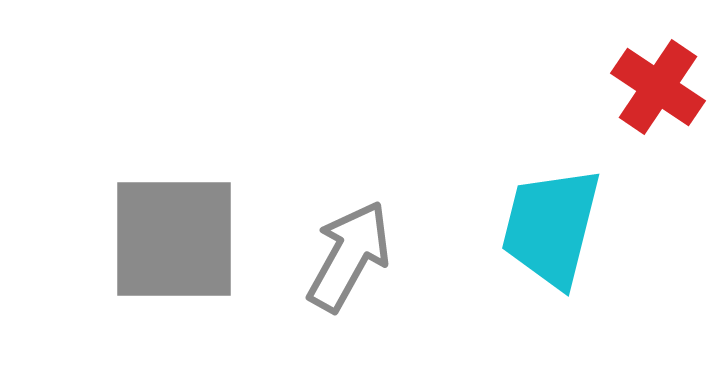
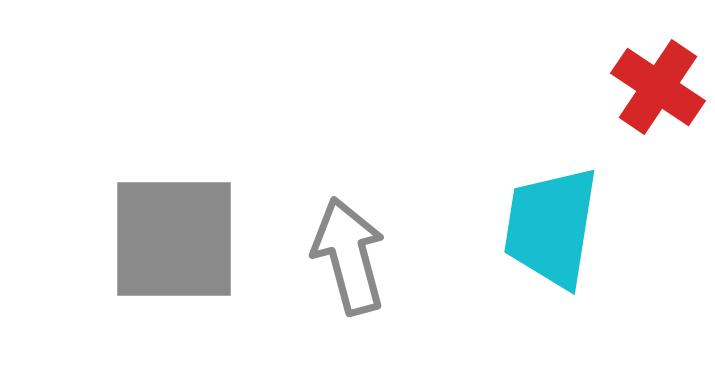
cyan trapezoid: rotated 5 degrees counterclockwise
gray arrow: rotated 44 degrees counterclockwise
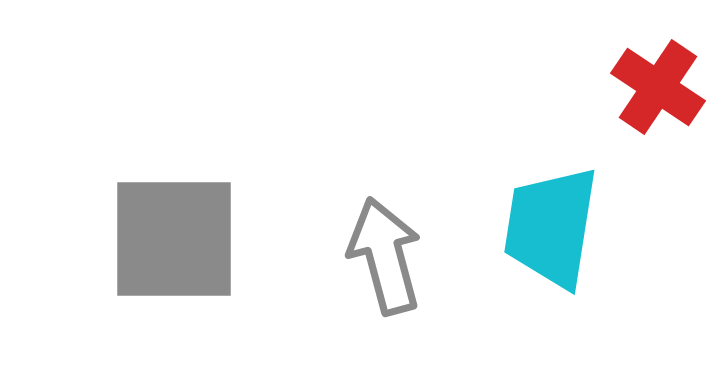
gray arrow: moved 36 px right
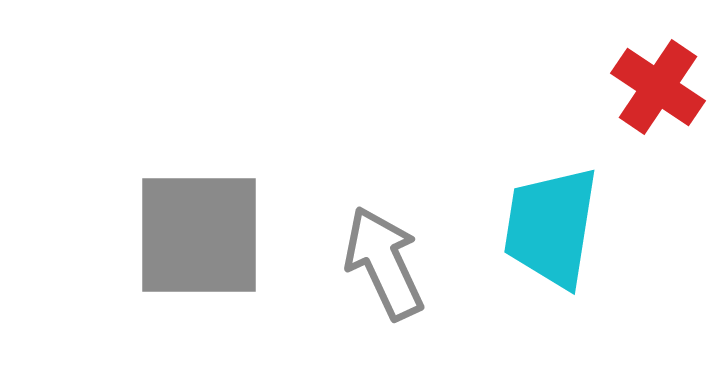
gray square: moved 25 px right, 4 px up
gray arrow: moved 1 px left, 7 px down; rotated 10 degrees counterclockwise
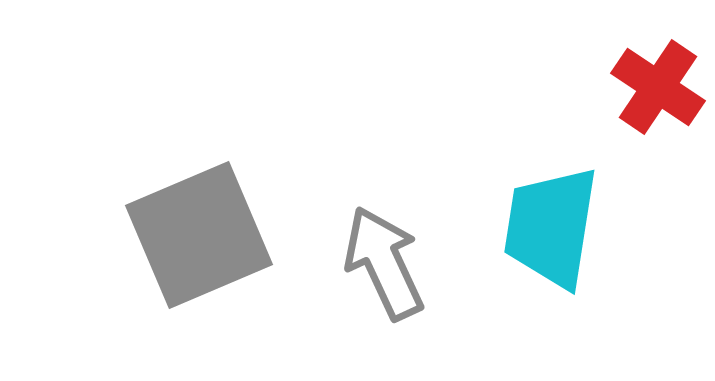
gray square: rotated 23 degrees counterclockwise
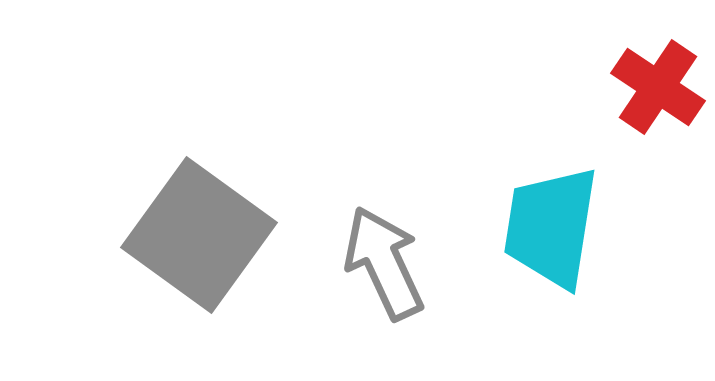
gray square: rotated 31 degrees counterclockwise
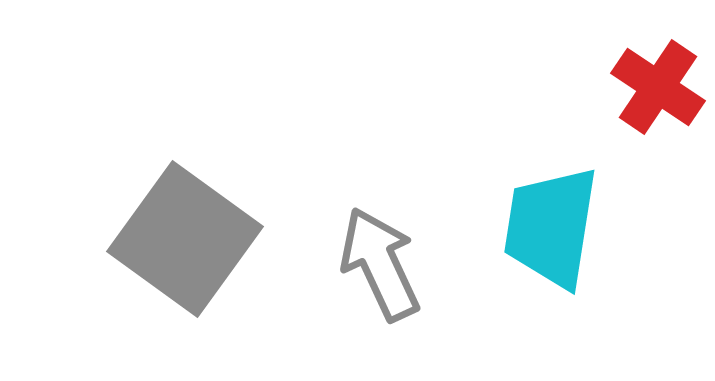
gray square: moved 14 px left, 4 px down
gray arrow: moved 4 px left, 1 px down
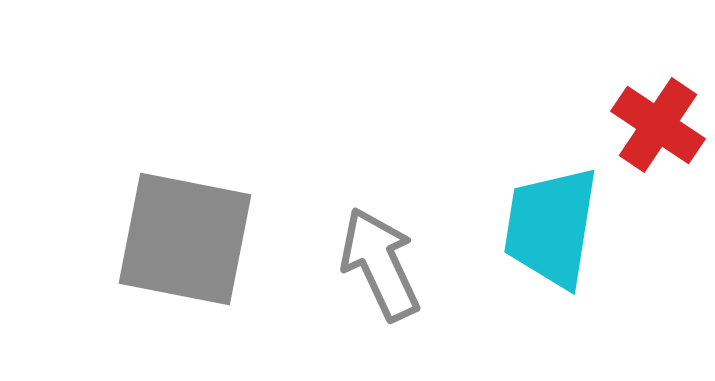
red cross: moved 38 px down
gray square: rotated 25 degrees counterclockwise
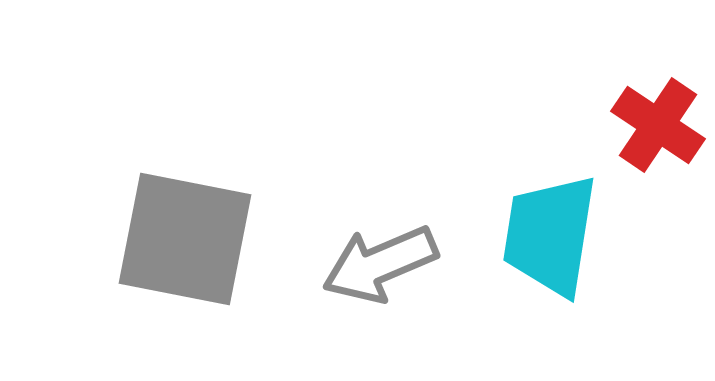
cyan trapezoid: moved 1 px left, 8 px down
gray arrow: rotated 88 degrees counterclockwise
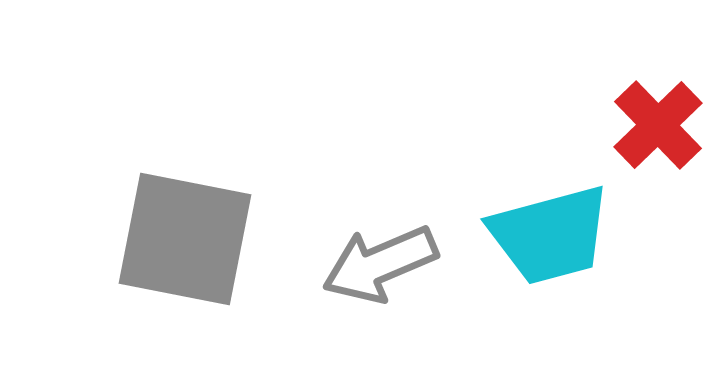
red cross: rotated 12 degrees clockwise
cyan trapezoid: rotated 114 degrees counterclockwise
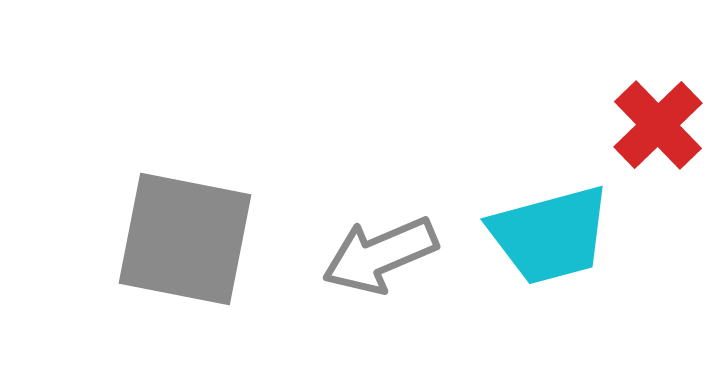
gray arrow: moved 9 px up
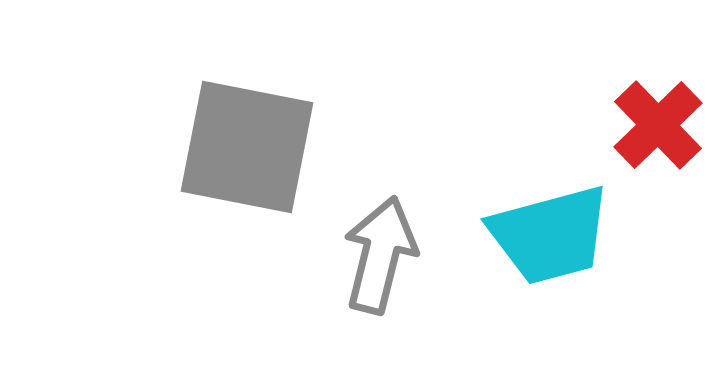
gray square: moved 62 px right, 92 px up
gray arrow: rotated 127 degrees clockwise
